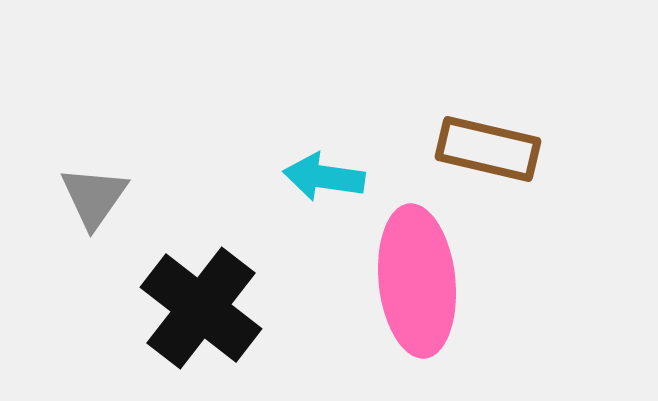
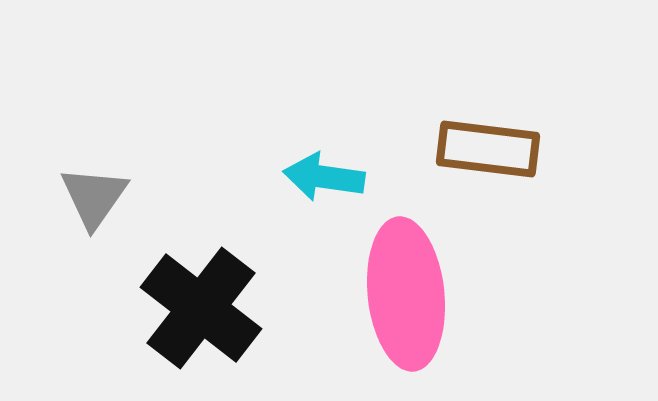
brown rectangle: rotated 6 degrees counterclockwise
pink ellipse: moved 11 px left, 13 px down
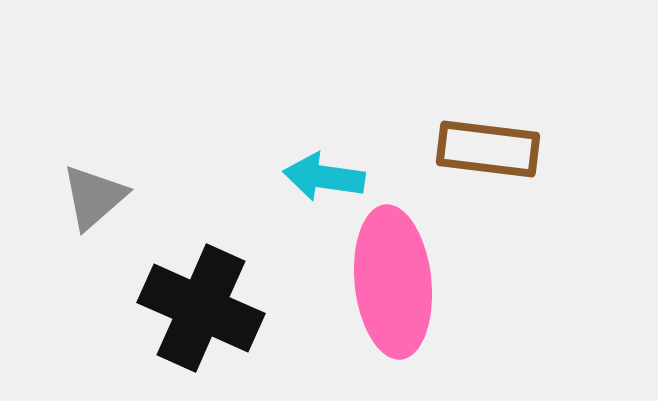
gray triangle: rotated 14 degrees clockwise
pink ellipse: moved 13 px left, 12 px up
black cross: rotated 14 degrees counterclockwise
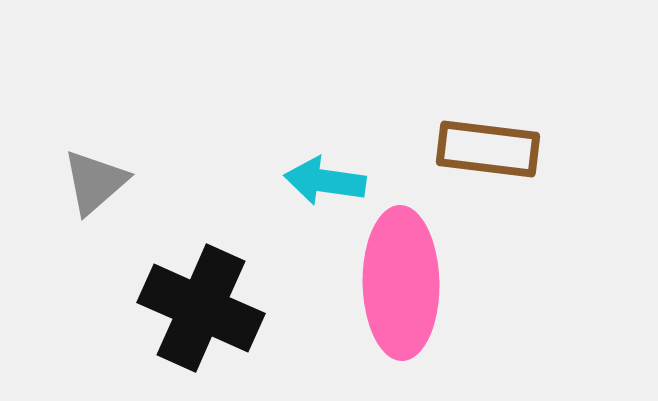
cyan arrow: moved 1 px right, 4 px down
gray triangle: moved 1 px right, 15 px up
pink ellipse: moved 8 px right, 1 px down; rotated 5 degrees clockwise
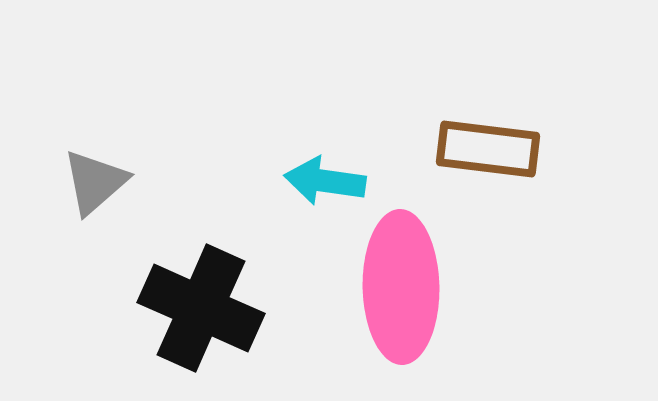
pink ellipse: moved 4 px down
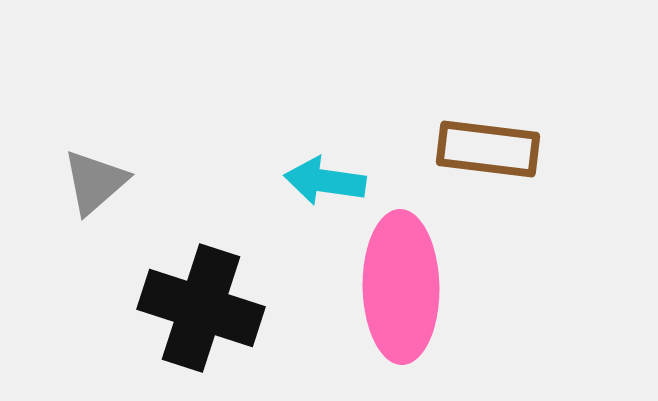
black cross: rotated 6 degrees counterclockwise
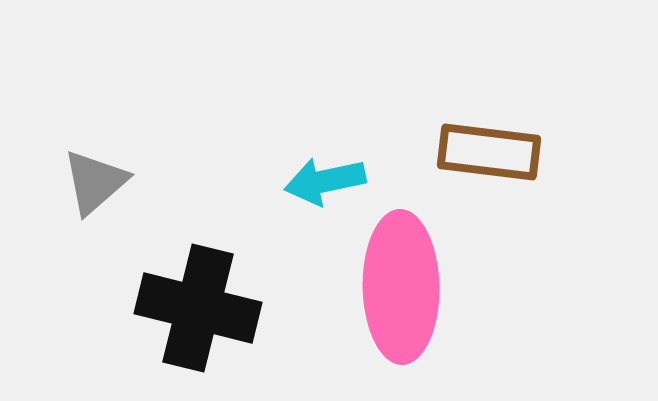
brown rectangle: moved 1 px right, 3 px down
cyan arrow: rotated 20 degrees counterclockwise
black cross: moved 3 px left; rotated 4 degrees counterclockwise
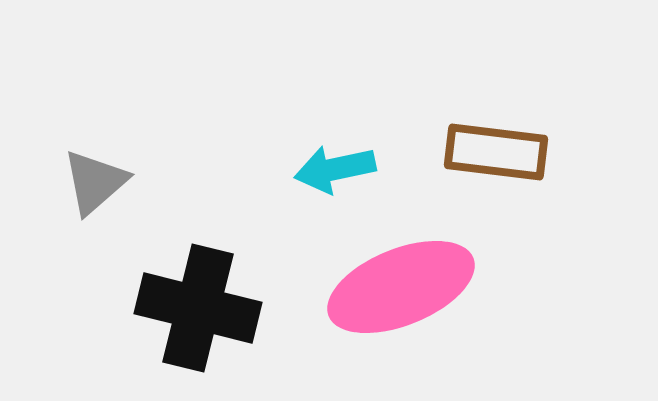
brown rectangle: moved 7 px right
cyan arrow: moved 10 px right, 12 px up
pink ellipse: rotated 69 degrees clockwise
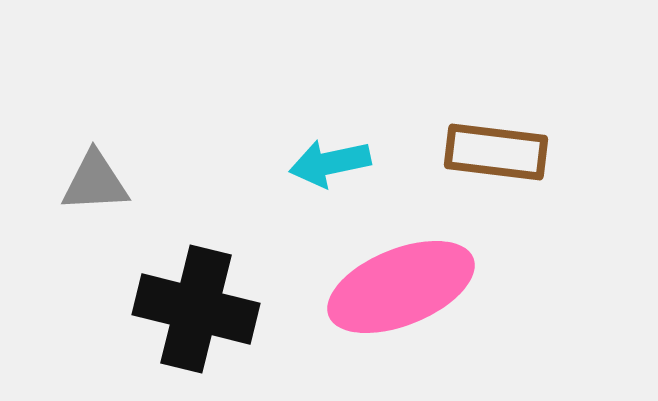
cyan arrow: moved 5 px left, 6 px up
gray triangle: rotated 38 degrees clockwise
black cross: moved 2 px left, 1 px down
